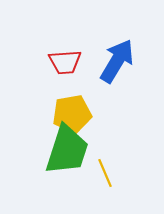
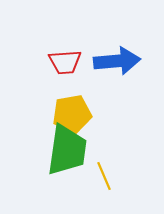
blue arrow: rotated 54 degrees clockwise
green trapezoid: rotated 10 degrees counterclockwise
yellow line: moved 1 px left, 3 px down
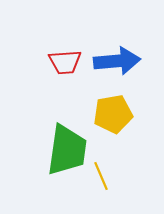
yellow pentagon: moved 41 px right
yellow line: moved 3 px left
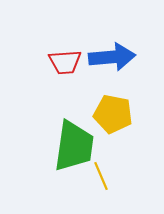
blue arrow: moved 5 px left, 4 px up
yellow pentagon: rotated 21 degrees clockwise
green trapezoid: moved 7 px right, 4 px up
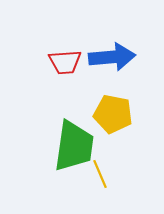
yellow line: moved 1 px left, 2 px up
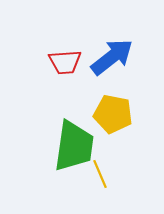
blue arrow: rotated 33 degrees counterclockwise
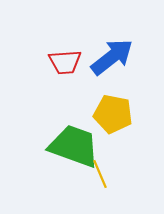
green trapezoid: rotated 78 degrees counterclockwise
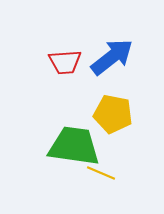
green trapezoid: rotated 12 degrees counterclockwise
yellow line: moved 1 px right, 1 px up; rotated 44 degrees counterclockwise
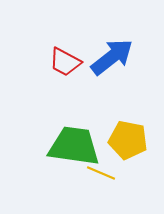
red trapezoid: rotated 32 degrees clockwise
yellow pentagon: moved 15 px right, 26 px down
